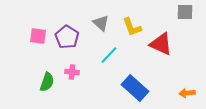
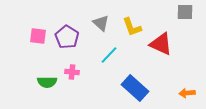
green semicircle: rotated 72 degrees clockwise
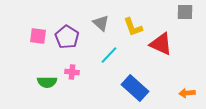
yellow L-shape: moved 1 px right
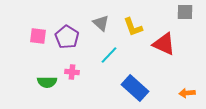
red triangle: moved 3 px right
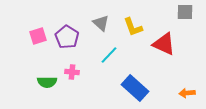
pink square: rotated 24 degrees counterclockwise
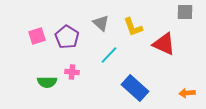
pink square: moved 1 px left
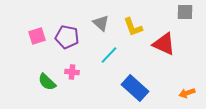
purple pentagon: rotated 20 degrees counterclockwise
green semicircle: rotated 42 degrees clockwise
orange arrow: rotated 14 degrees counterclockwise
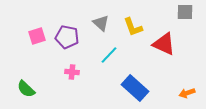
green semicircle: moved 21 px left, 7 px down
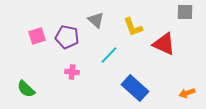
gray triangle: moved 5 px left, 3 px up
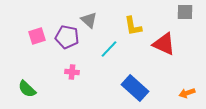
gray triangle: moved 7 px left
yellow L-shape: moved 1 px up; rotated 10 degrees clockwise
cyan line: moved 6 px up
green semicircle: moved 1 px right
